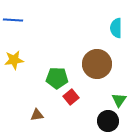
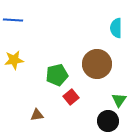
green pentagon: moved 3 px up; rotated 15 degrees counterclockwise
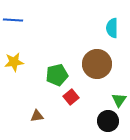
cyan semicircle: moved 4 px left
yellow star: moved 2 px down
brown triangle: moved 1 px down
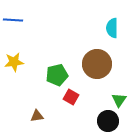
red square: rotated 21 degrees counterclockwise
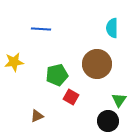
blue line: moved 28 px right, 9 px down
brown triangle: rotated 16 degrees counterclockwise
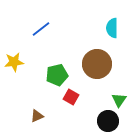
blue line: rotated 42 degrees counterclockwise
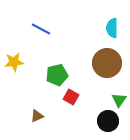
blue line: rotated 66 degrees clockwise
brown circle: moved 10 px right, 1 px up
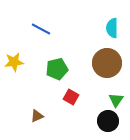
green pentagon: moved 6 px up
green triangle: moved 3 px left
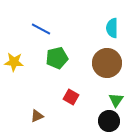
yellow star: rotated 12 degrees clockwise
green pentagon: moved 11 px up
black circle: moved 1 px right
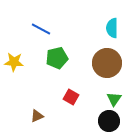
green triangle: moved 2 px left, 1 px up
